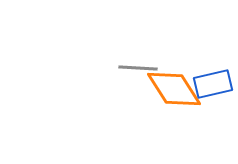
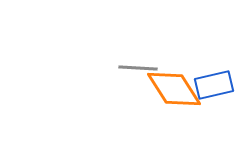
blue rectangle: moved 1 px right, 1 px down
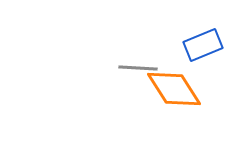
blue rectangle: moved 11 px left, 40 px up; rotated 9 degrees counterclockwise
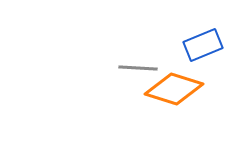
orange diamond: rotated 40 degrees counterclockwise
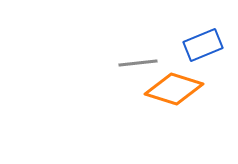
gray line: moved 5 px up; rotated 9 degrees counterclockwise
